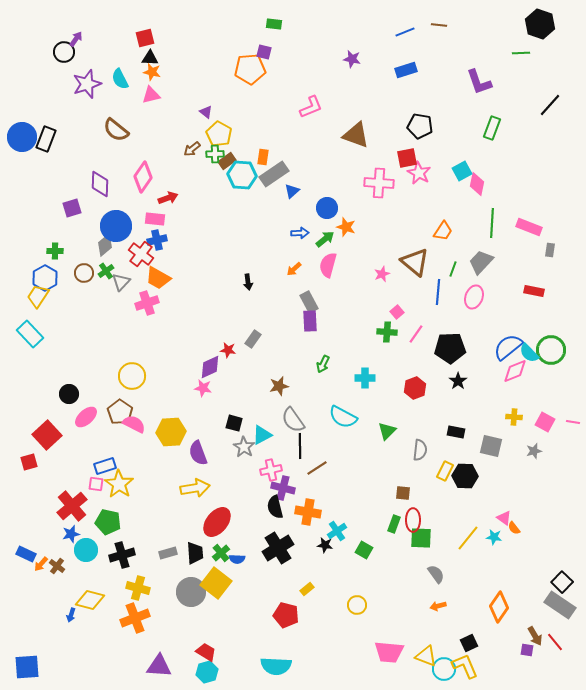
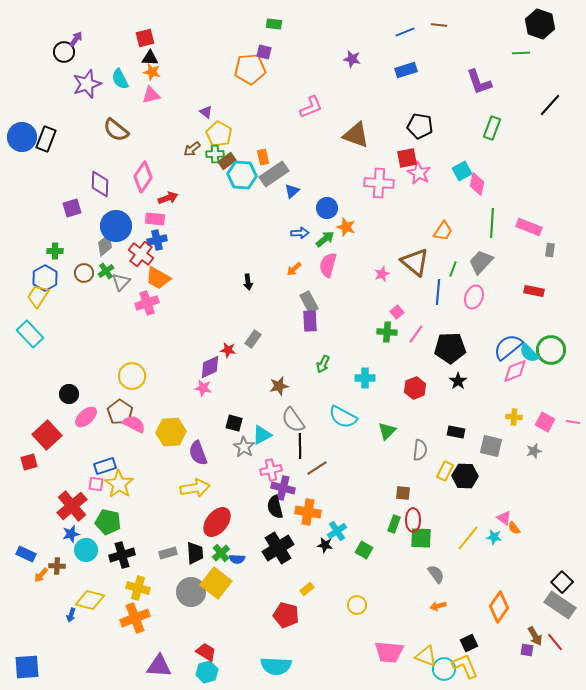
orange rectangle at (263, 157): rotated 21 degrees counterclockwise
orange arrow at (41, 564): moved 11 px down
brown cross at (57, 566): rotated 35 degrees counterclockwise
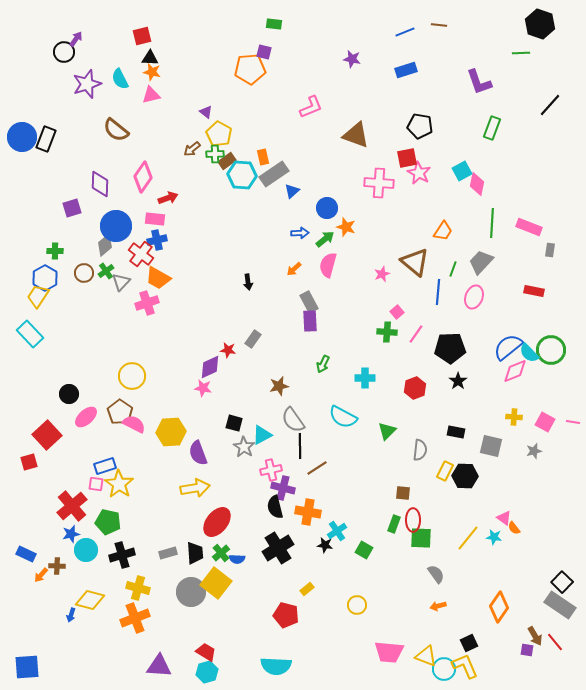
red square at (145, 38): moved 3 px left, 2 px up
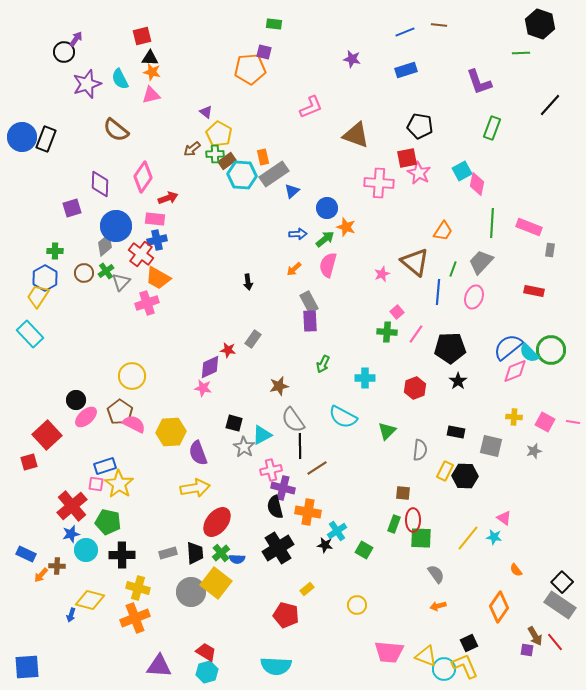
blue arrow at (300, 233): moved 2 px left, 1 px down
black circle at (69, 394): moved 7 px right, 6 px down
orange semicircle at (514, 528): moved 2 px right, 42 px down
black cross at (122, 555): rotated 15 degrees clockwise
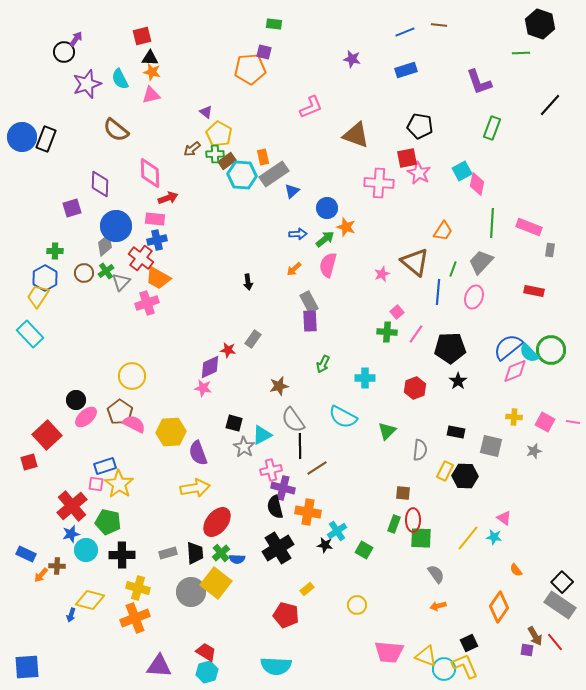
pink diamond at (143, 177): moved 7 px right, 4 px up; rotated 36 degrees counterclockwise
red cross at (141, 254): moved 4 px down
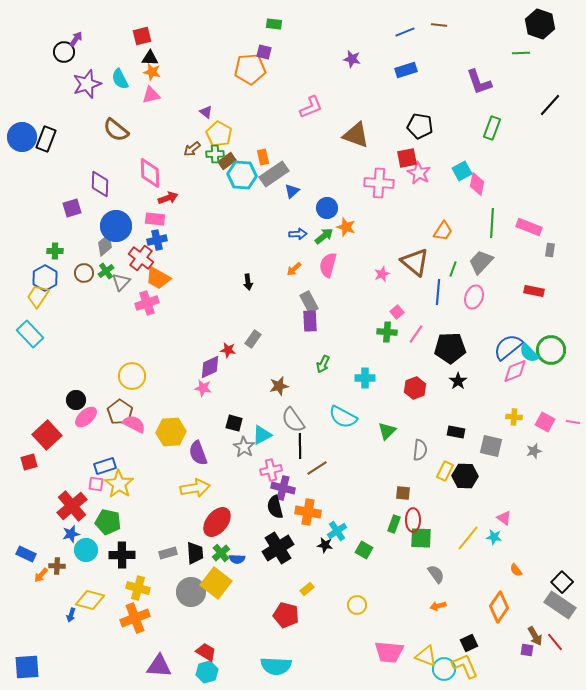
green arrow at (325, 239): moved 1 px left, 3 px up
